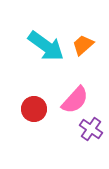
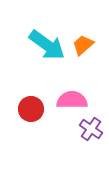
cyan arrow: moved 1 px right, 1 px up
pink semicircle: moved 3 px left; rotated 132 degrees counterclockwise
red circle: moved 3 px left
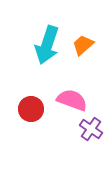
cyan arrow: rotated 72 degrees clockwise
pink semicircle: rotated 20 degrees clockwise
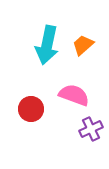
cyan arrow: rotated 6 degrees counterclockwise
pink semicircle: moved 2 px right, 5 px up
purple cross: rotated 30 degrees clockwise
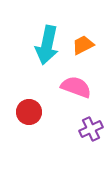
orange trapezoid: rotated 15 degrees clockwise
pink semicircle: moved 2 px right, 8 px up
red circle: moved 2 px left, 3 px down
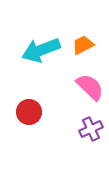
cyan arrow: moved 6 px left, 5 px down; rotated 57 degrees clockwise
pink semicircle: moved 14 px right; rotated 24 degrees clockwise
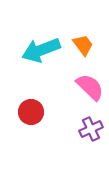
orange trapezoid: rotated 80 degrees clockwise
red circle: moved 2 px right
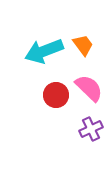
cyan arrow: moved 3 px right, 1 px down
pink semicircle: moved 1 px left, 1 px down
red circle: moved 25 px right, 17 px up
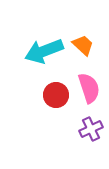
orange trapezoid: rotated 10 degrees counterclockwise
pink semicircle: rotated 28 degrees clockwise
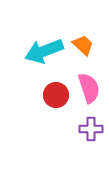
purple cross: rotated 25 degrees clockwise
